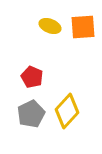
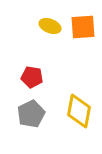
red pentagon: rotated 15 degrees counterclockwise
yellow diamond: moved 12 px right; rotated 32 degrees counterclockwise
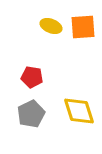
yellow ellipse: moved 1 px right
yellow diamond: rotated 28 degrees counterclockwise
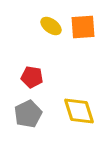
yellow ellipse: rotated 15 degrees clockwise
gray pentagon: moved 3 px left
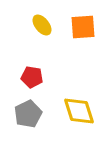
yellow ellipse: moved 9 px left, 1 px up; rotated 15 degrees clockwise
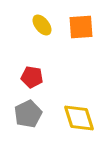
orange square: moved 2 px left
yellow diamond: moved 7 px down
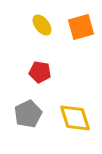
orange square: rotated 12 degrees counterclockwise
red pentagon: moved 8 px right, 5 px up
yellow diamond: moved 4 px left
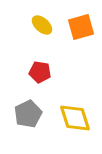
yellow ellipse: rotated 10 degrees counterclockwise
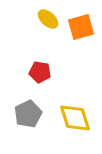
yellow ellipse: moved 6 px right, 6 px up
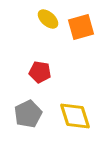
yellow diamond: moved 2 px up
